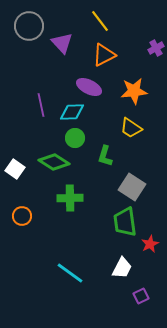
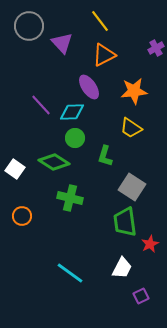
purple ellipse: rotated 30 degrees clockwise
purple line: rotated 30 degrees counterclockwise
green cross: rotated 15 degrees clockwise
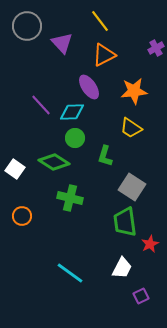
gray circle: moved 2 px left
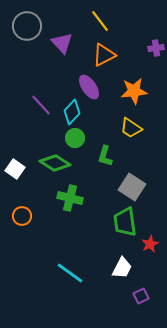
purple cross: rotated 21 degrees clockwise
cyan diamond: rotated 45 degrees counterclockwise
green diamond: moved 1 px right, 1 px down
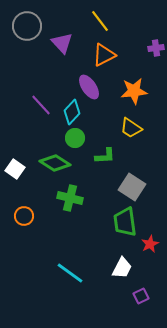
green L-shape: rotated 110 degrees counterclockwise
orange circle: moved 2 px right
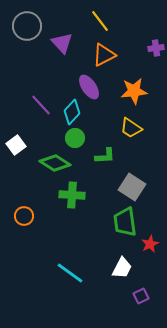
white square: moved 1 px right, 24 px up; rotated 18 degrees clockwise
green cross: moved 2 px right, 3 px up; rotated 10 degrees counterclockwise
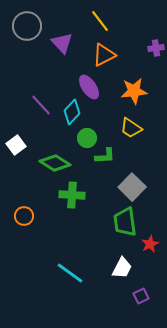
green circle: moved 12 px right
gray square: rotated 12 degrees clockwise
